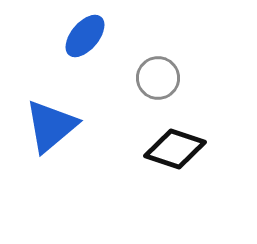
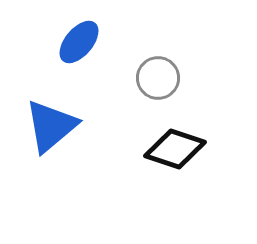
blue ellipse: moved 6 px left, 6 px down
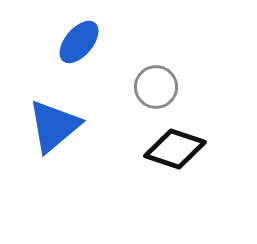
gray circle: moved 2 px left, 9 px down
blue triangle: moved 3 px right
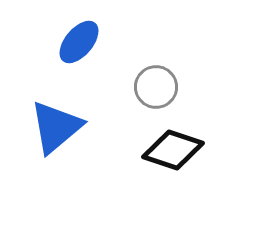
blue triangle: moved 2 px right, 1 px down
black diamond: moved 2 px left, 1 px down
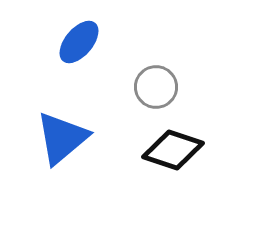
blue triangle: moved 6 px right, 11 px down
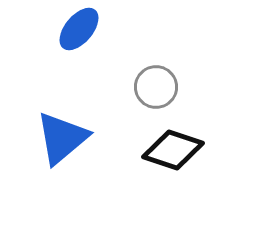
blue ellipse: moved 13 px up
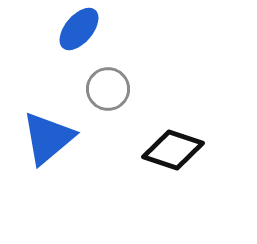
gray circle: moved 48 px left, 2 px down
blue triangle: moved 14 px left
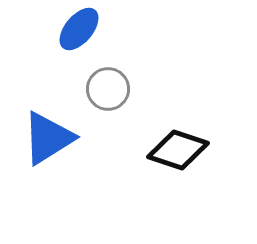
blue triangle: rotated 8 degrees clockwise
black diamond: moved 5 px right
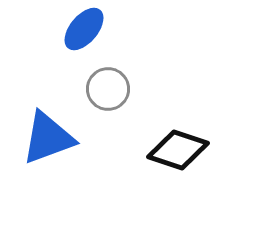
blue ellipse: moved 5 px right
blue triangle: rotated 12 degrees clockwise
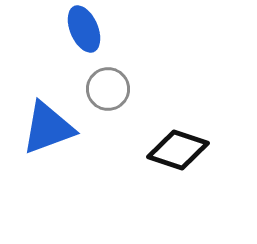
blue ellipse: rotated 63 degrees counterclockwise
blue triangle: moved 10 px up
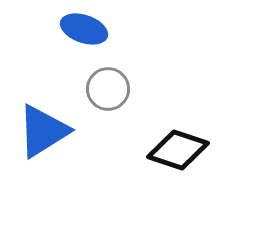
blue ellipse: rotated 48 degrees counterclockwise
blue triangle: moved 5 px left, 3 px down; rotated 12 degrees counterclockwise
